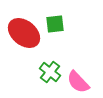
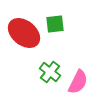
pink semicircle: rotated 110 degrees counterclockwise
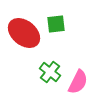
green square: moved 1 px right
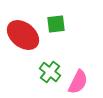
red ellipse: moved 1 px left, 2 px down
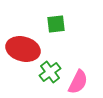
red ellipse: moved 14 px down; rotated 24 degrees counterclockwise
green cross: rotated 15 degrees clockwise
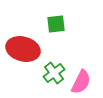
green cross: moved 4 px right, 1 px down
pink semicircle: moved 3 px right
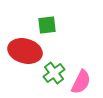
green square: moved 9 px left, 1 px down
red ellipse: moved 2 px right, 2 px down
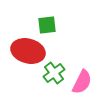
red ellipse: moved 3 px right
pink semicircle: moved 1 px right
